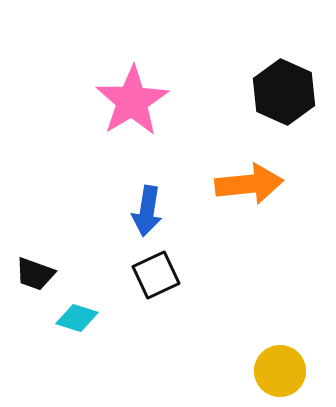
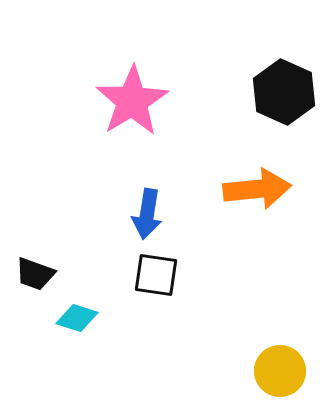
orange arrow: moved 8 px right, 5 px down
blue arrow: moved 3 px down
black square: rotated 33 degrees clockwise
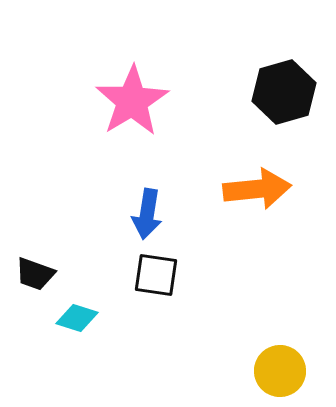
black hexagon: rotated 20 degrees clockwise
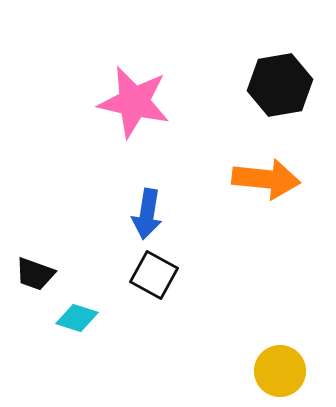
black hexagon: moved 4 px left, 7 px up; rotated 6 degrees clockwise
pink star: moved 2 px right, 1 px down; rotated 28 degrees counterclockwise
orange arrow: moved 9 px right, 10 px up; rotated 12 degrees clockwise
black square: moved 2 px left; rotated 21 degrees clockwise
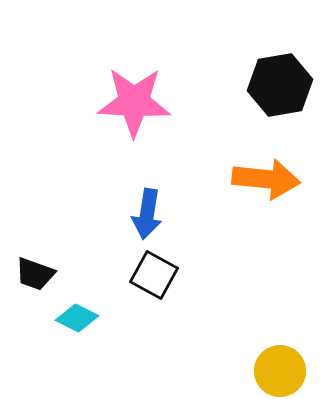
pink star: rotated 10 degrees counterclockwise
cyan diamond: rotated 9 degrees clockwise
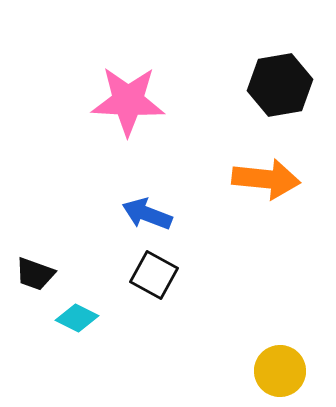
pink star: moved 6 px left, 1 px up
blue arrow: rotated 102 degrees clockwise
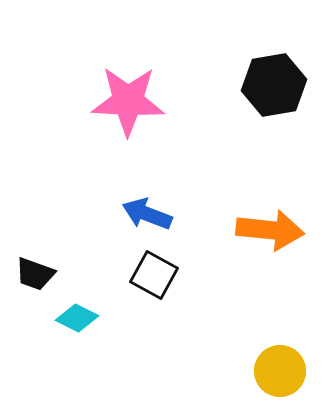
black hexagon: moved 6 px left
orange arrow: moved 4 px right, 51 px down
